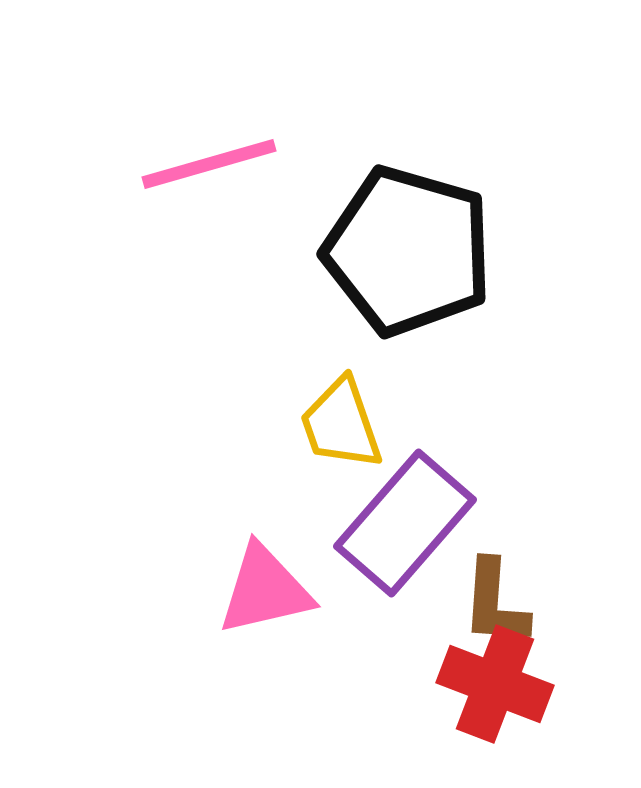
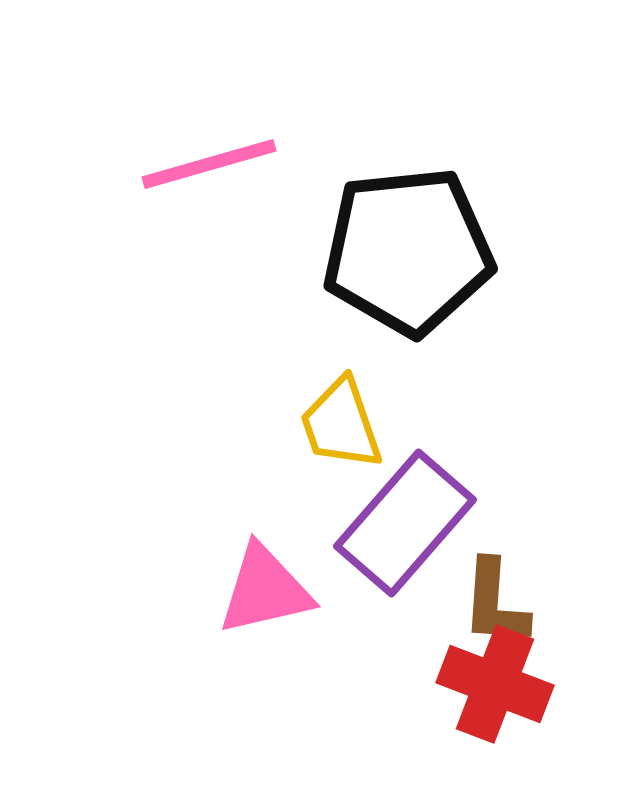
black pentagon: rotated 22 degrees counterclockwise
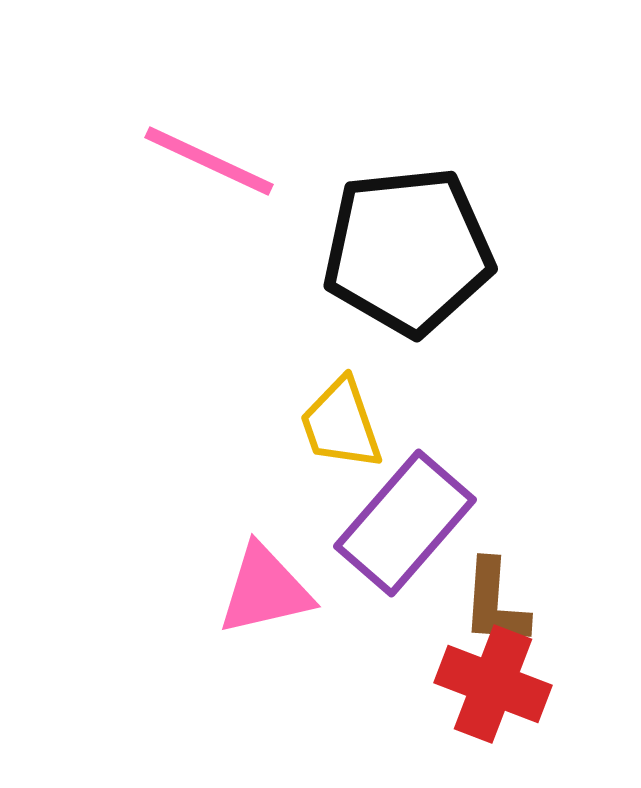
pink line: moved 3 px up; rotated 41 degrees clockwise
red cross: moved 2 px left
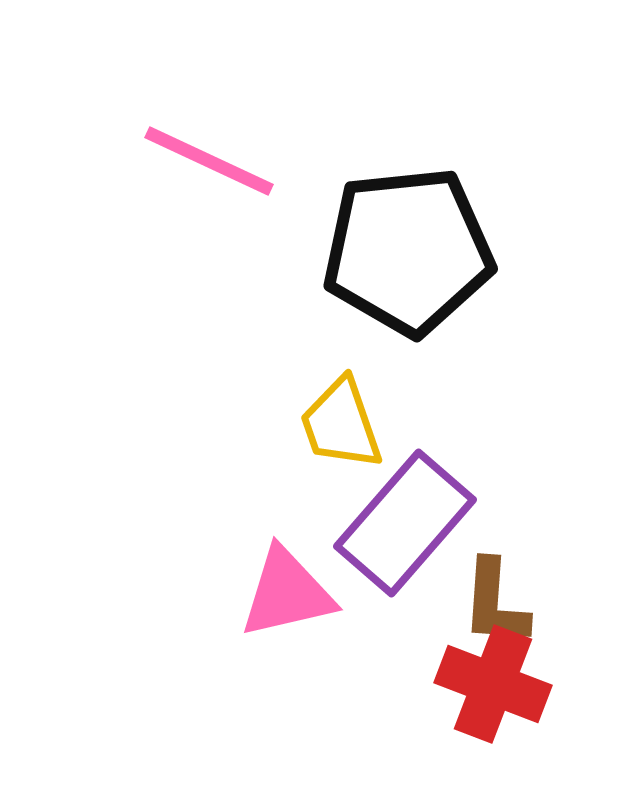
pink triangle: moved 22 px right, 3 px down
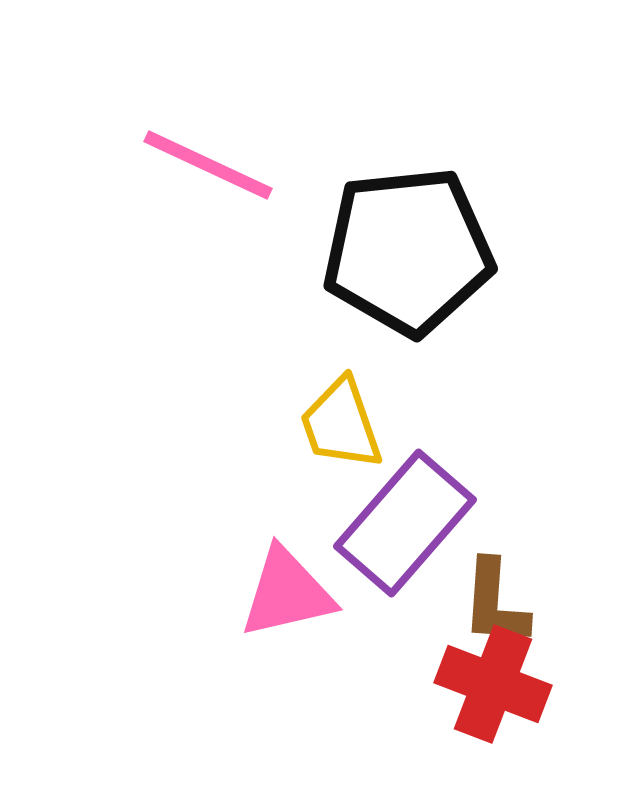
pink line: moved 1 px left, 4 px down
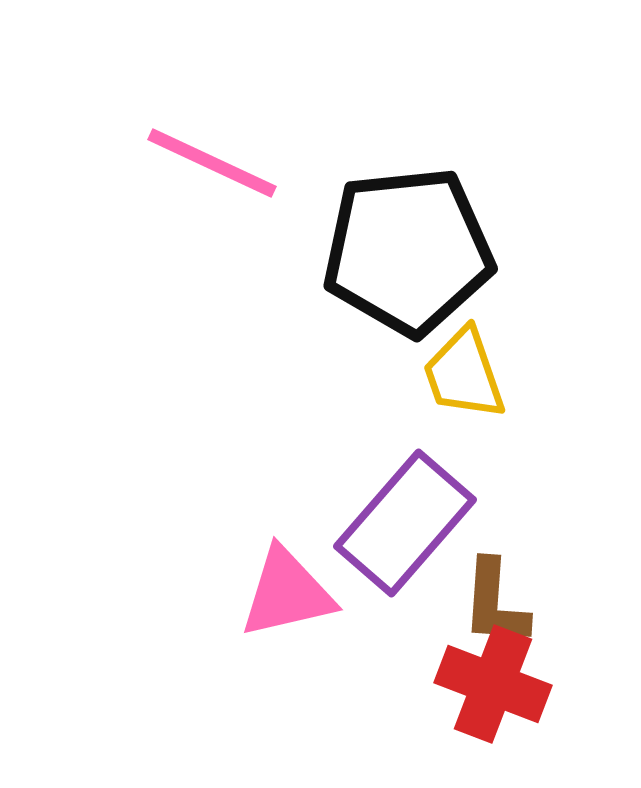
pink line: moved 4 px right, 2 px up
yellow trapezoid: moved 123 px right, 50 px up
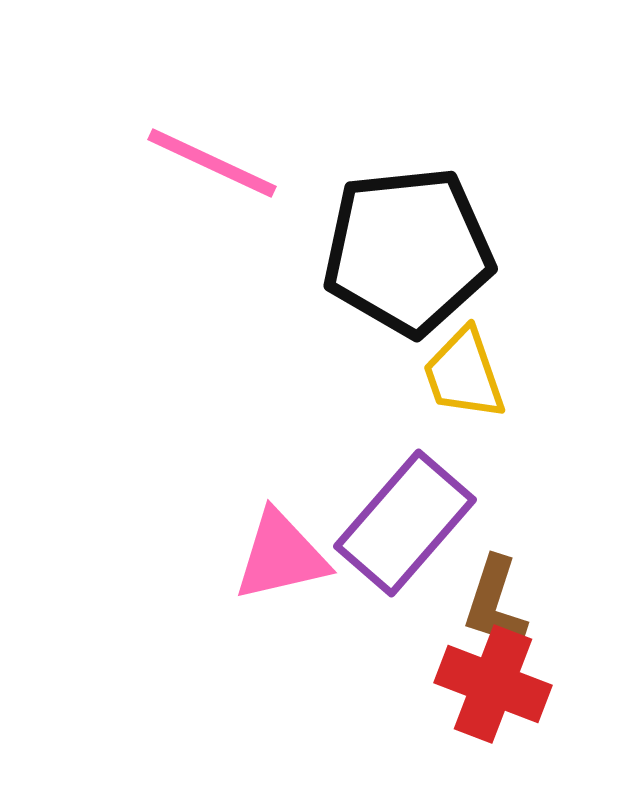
pink triangle: moved 6 px left, 37 px up
brown L-shape: rotated 14 degrees clockwise
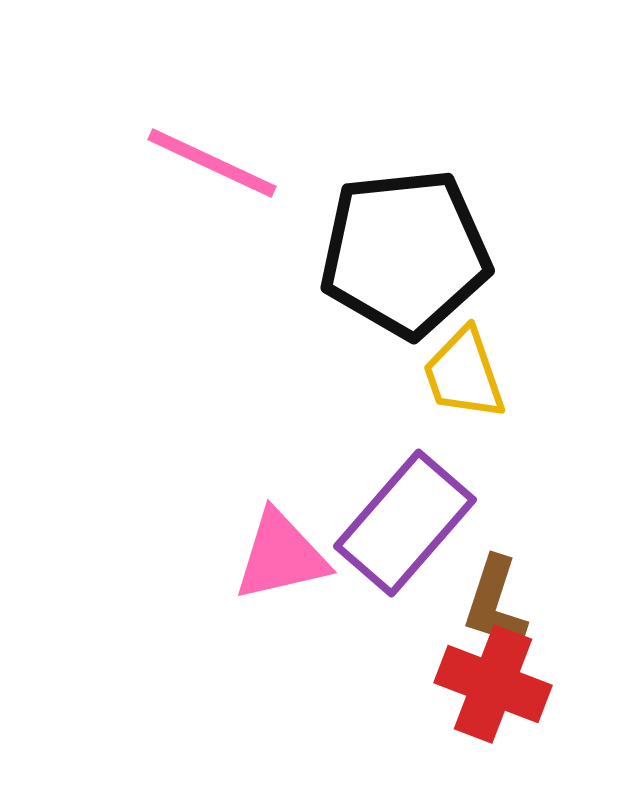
black pentagon: moved 3 px left, 2 px down
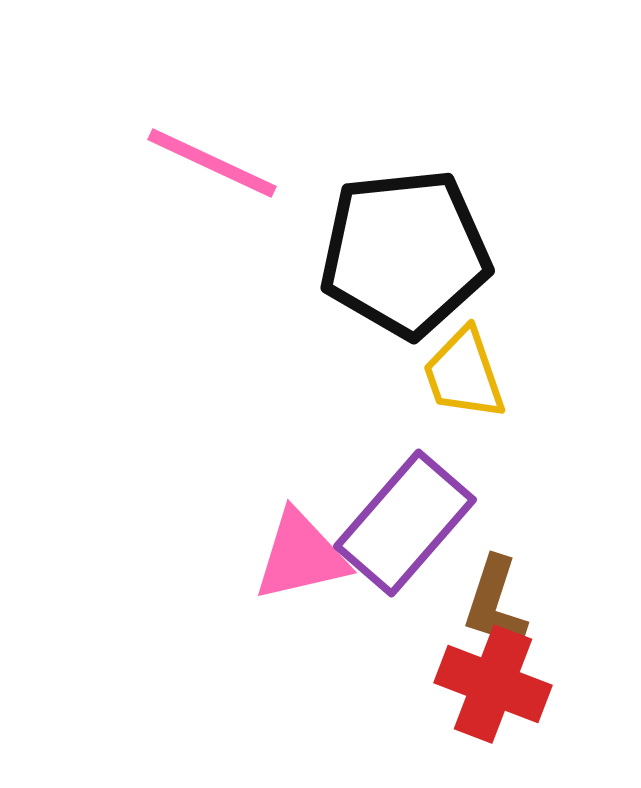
pink triangle: moved 20 px right
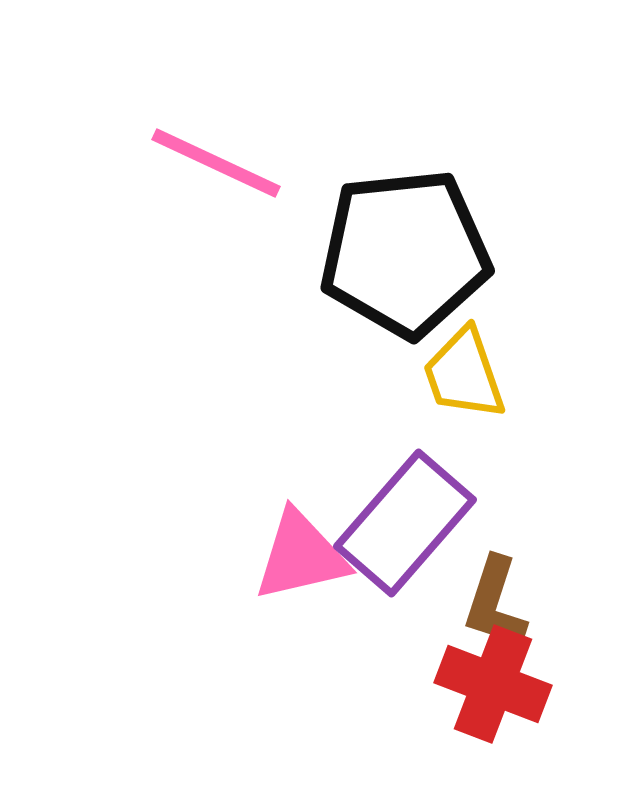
pink line: moved 4 px right
